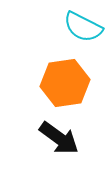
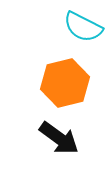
orange hexagon: rotated 6 degrees counterclockwise
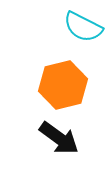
orange hexagon: moved 2 px left, 2 px down
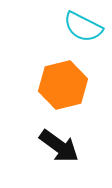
black arrow: moved 8 px down
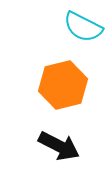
black arrow: rotated 9 degrees counterclockwise
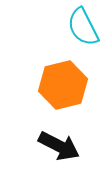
cyan semicircle: rotated 36 degrees clockwise
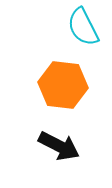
orange hexagon: rotated 21 degrees clockwise
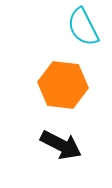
black arrow: moved 2 px right, 1 px up
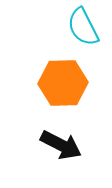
orange hexagon: moved 2 px up; rotated 9 degrees counterclockwise
